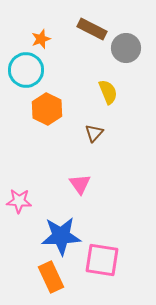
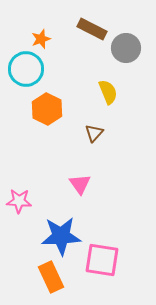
cyan circle: moved 1 px up
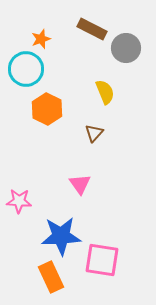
yellow semicircle: moved 3 px left
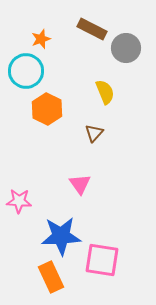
cyan circle: moved 2 px down
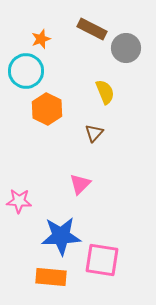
pink triangle: rotated 20 degrees clockwise
orange rectangle: rotated 60 degrees counterclockwise
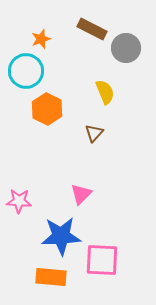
pink triangle: moved 1 px right, 10 px down
pink square: rotated 6 degrees counterclockwise
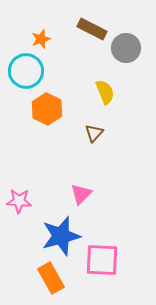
blue star: rotated 12 degrees counterclockwise
orange rectangle: moved 1 px down; rotated 56 degrees clockwise
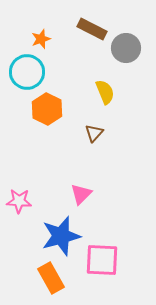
cyan circle: moved 1 px right, 1 px down
